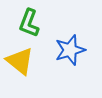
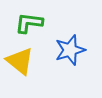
green L-shape: rotated 76 degrees clockwise
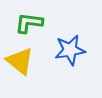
blue star: rotated 8 degrees clockwise
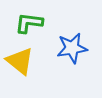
blue star: moved 2 px right, 2 px up
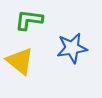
green L-shape: moved 3 px up
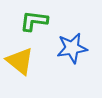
green L-shape: moved 5 px right, 1 px down
